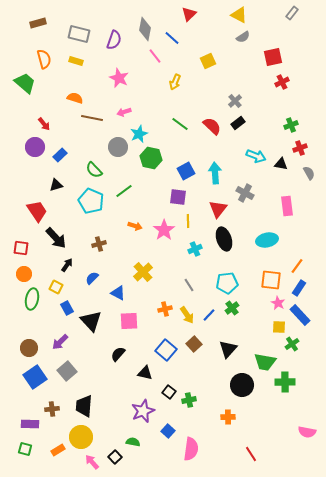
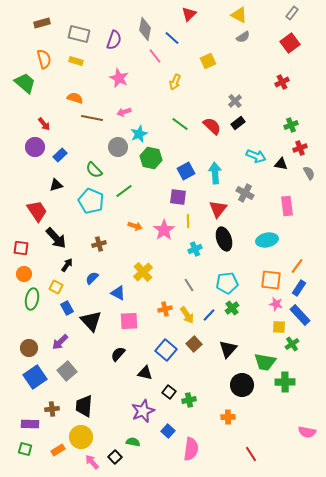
brown rectangle at (38, 23): moved 4 px right
red square at (273, 57): moved 17 px right, 14 px up; rotated 24 degrees counterclockwise
pink star at (278, 303): moved 2 px left, 1 px down; rotated 16 degrees counterclockwise
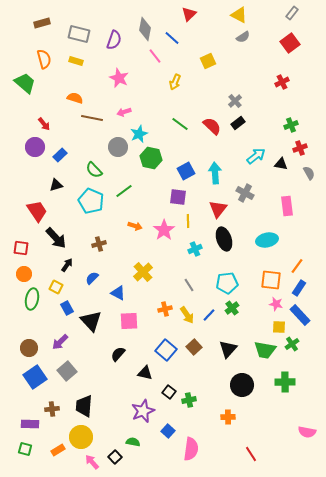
cyan arrow at (256, 156): rotated 60 degrees counterclockwise
brown square at (194, 344): moved 3 px down
green trapezoid at (265, 362): moved 12 px up
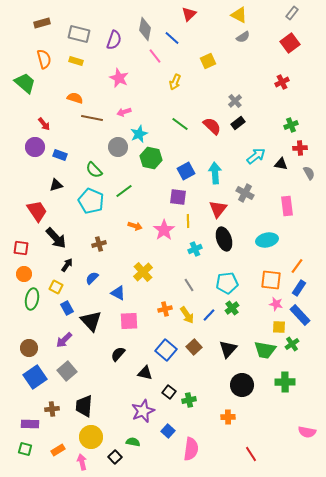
red cross at (300, 148): rotated 16 degrees clockwise
blue rectangle at (60, 155): rotated 64 degrees clockwise
purple arrow at (60, 342): moved 4 px right, 2 px up
yellow circle at (81, 437): moved 10 px right
pink arrow at (92, 462): moved 10 px left; rotated 28 degrees clockwise
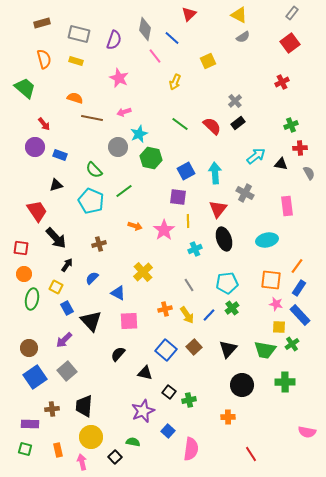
green trapezoid at (25, 83): moved 5 px down
orange rectangle at (58, 450): rotated 72 degrees counterclockwise
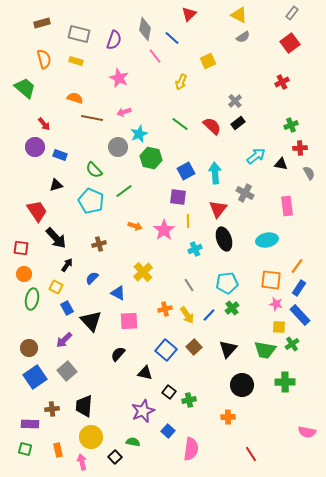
yellow arrow at (175, 82): moved 6 px right
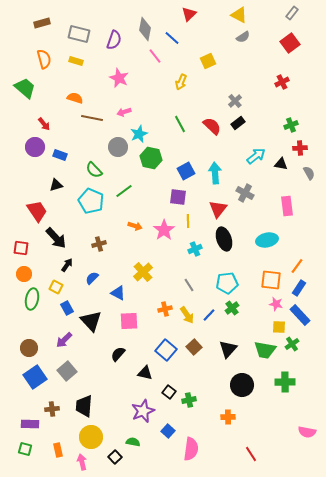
green line at (180, 124): rotated 24 degrees clockwise
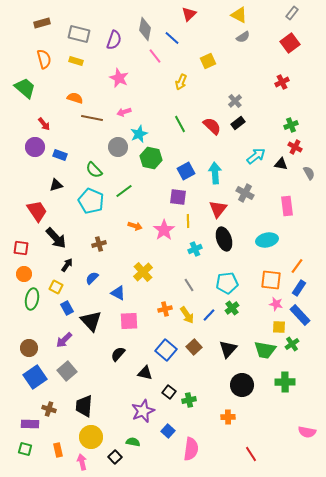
red cross at (300, 148): moved 5 px left, 1 px up; rotated 32 degrees clockwise
brown cross at (52, 409): moved 3 px left; rotated 24 degrees clockwise
